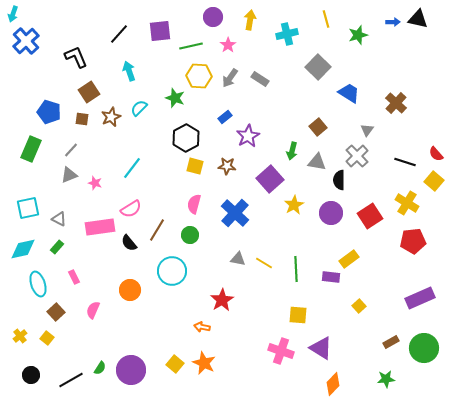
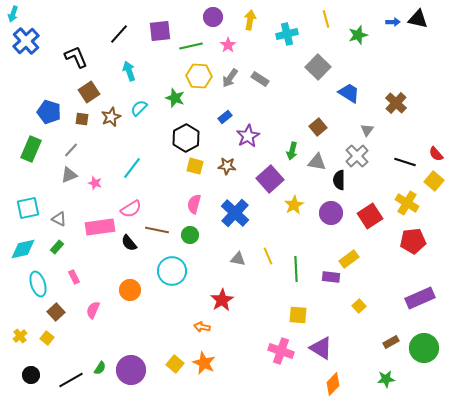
brown line at (157, 230): rotated 70 degrees clockwise
yellow line at (264, 263): moved 4 px right, 7 px up; rotated 36 degrees clockwise
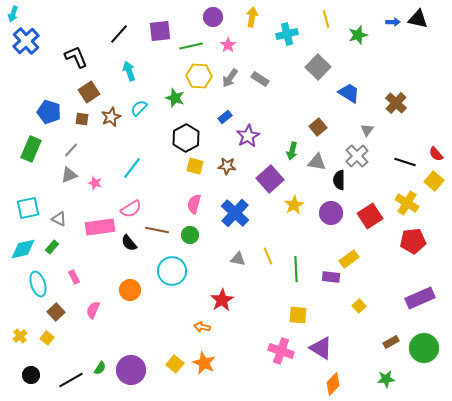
yellow arrow at (250, 20): moved 2 px right, 3 px up
green rectangle at (57, 247): moved 5 px left
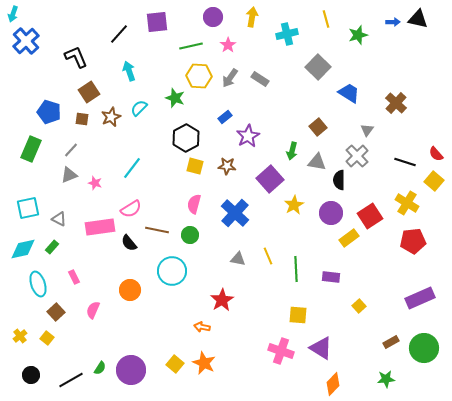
purple square at (160, 31): moved 3 px left, 9 px up
yellow rectangle at (349, 259): moved 21 px up
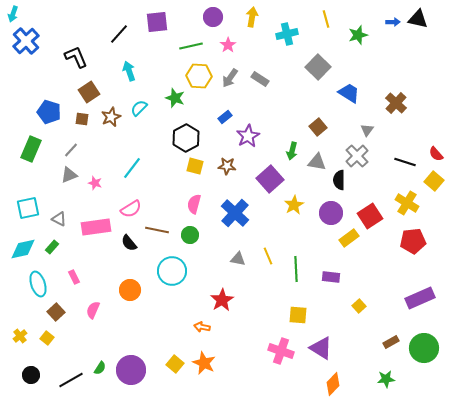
pink rectangle at (100, 227): moved 4 px left
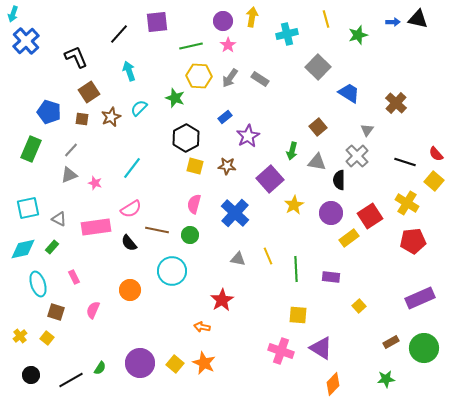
purple circle at (213, 17): moved 10 px right, 4 px down
brown square at (56, 312): rotated 30 degrees counterclockwise
purple circle at (131, 370): moved 9 px right, 7 px up
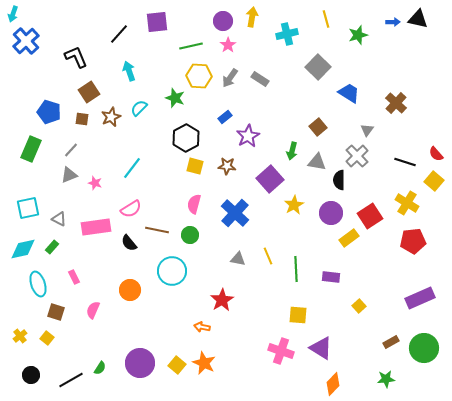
yellow square at (175, 364): moved 2 px right, 1 px down
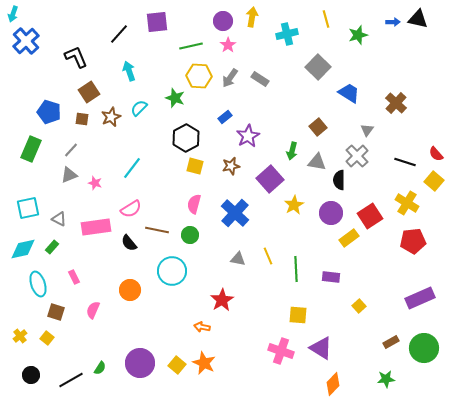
brown star at (227, 166): moved 4 px right; rotated 18 degrees counterclockwise
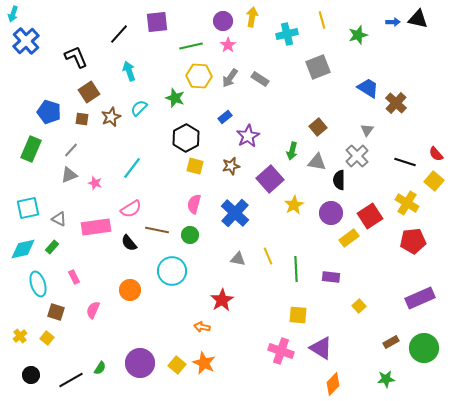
yellow line at (326, 19): moved 4 px left, 1 px down
gray square at (318, 67): rotated 25 degrees clockwise
blue trapezoid at (349, 93): moved 19 px right, 5 px up
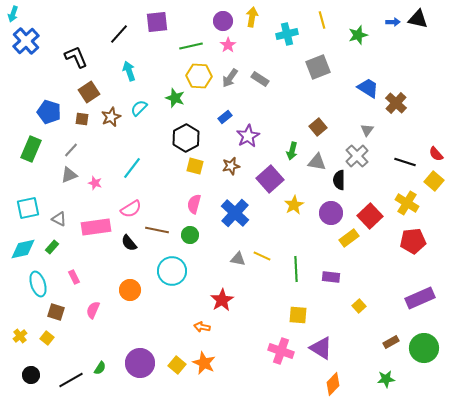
red square at (370, 216): rotated 10 degrees counterclockwise
yellow line at (268, 256): moved 6 px left; rotated 42 degrees counterclockwise
